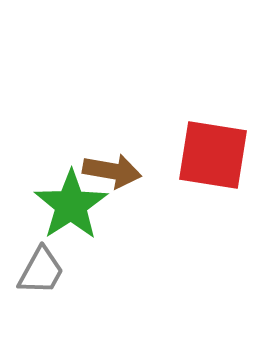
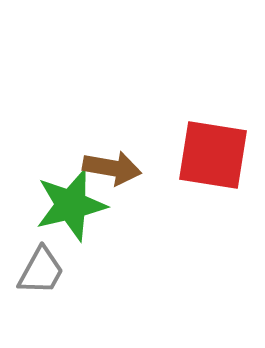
brown arrow: moved 3 px up
green star: rotated 20 degrees clockwise
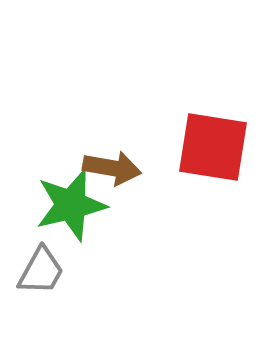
red square: moved 8 px up
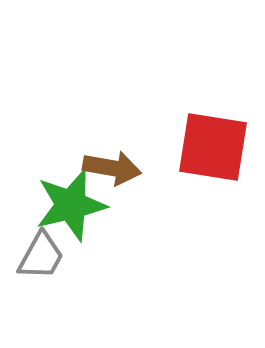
gray trapezoid: moved 15 px up
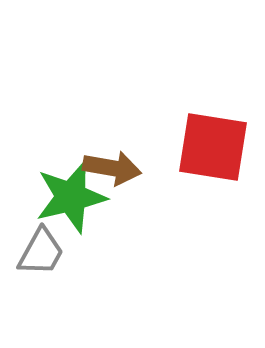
green star: moved 8 px up
gray trapezoid: moved 4 px up
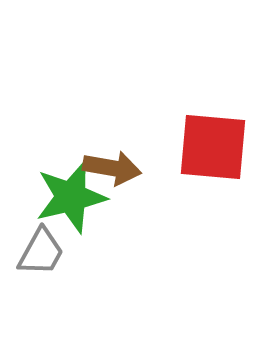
red square: rotated 4 degrees counterclockwise
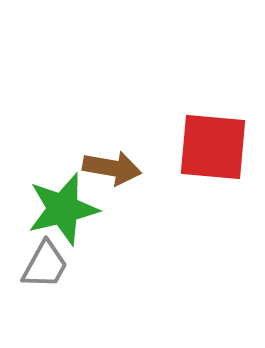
green star: moved 8 px left, 12 px down
gray trapezoid: moved 4 px right, 13 px down
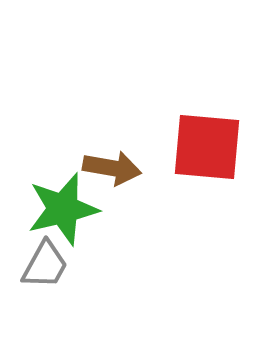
red square: moved 6 px left
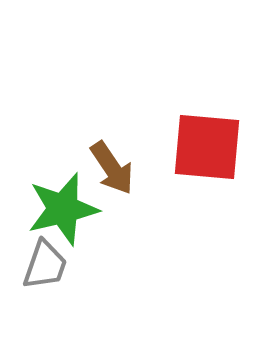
brown arrow: rotated 46 degrees clockwise
gray trapezoid: rotated 10 degrees counterclockwise
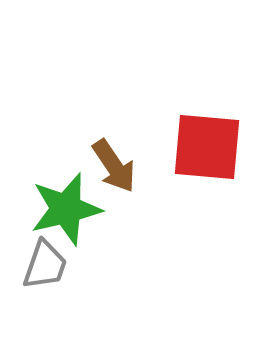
brown arrow: moved 2 px right, 2 px up
green star: moved 3 px right
